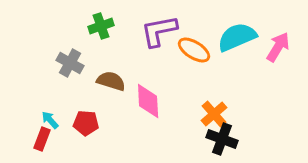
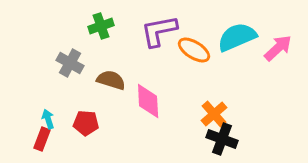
pink arrow: moved 1 px down; rotated 16 degrees clockwise
brown semicircle: moved 1 px up
cyan arrow: moved 2 px left, 1 px up; rotated 24 degrees clockwise
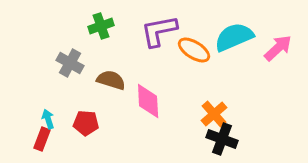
cyan semicircle: moved 3 px left
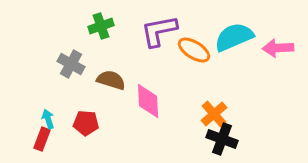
pink arrow: rotated 140 degrees counterclockwise
gray cross: moved 1 px right, 1 px down
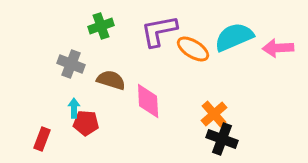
orange ellipse: moved 1 px left, 1 px up
gray cross: rotated 8 degrees counterclockwise
cyan arrow: moved 26 px right, 11 px up; rotated 18 degrees clockwise
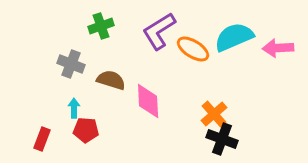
purple L-shape: rotated 21 degrees counterclockwise
red pentagon: moved 7 px down
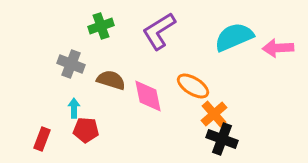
orange ellipse: moved 37 px down
pink diamond: moved 5 px up; rotated 9 degrees counterclockwise
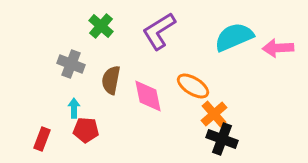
green cross: rotated 30 degrees counterclockwise
brown semicircle: rotated 96 degrees counterclockwise
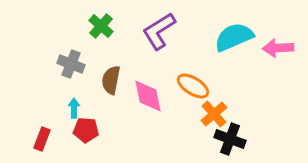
black cross: moved 8 px right
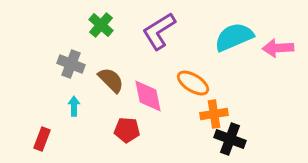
green cross: moved 1 px up
brown semicircle: rotated 124 degrees clockwise
orange ellipse: moved 3 px up
cyan arrow: moved 2 px up
orange cross: rotated 32 degrees clockwise
red pentagon: moved 41 px right
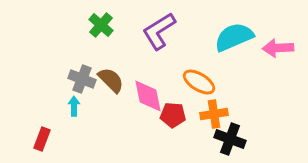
gray cross: moved 11 px right, 15 px down
orange ellipse: moved 6 px right, 1 px up
red pentagon: moved 46 px right, 15 px up
